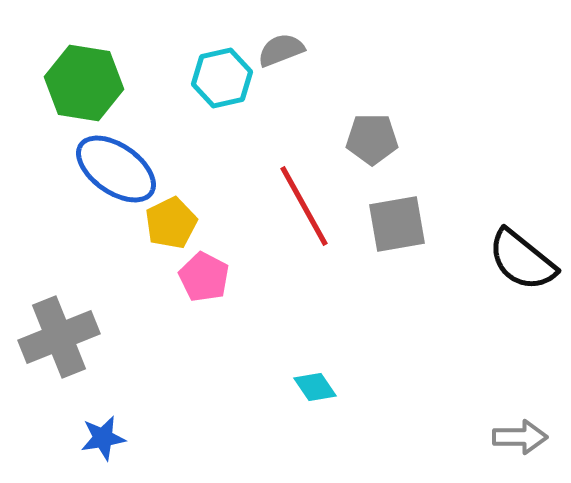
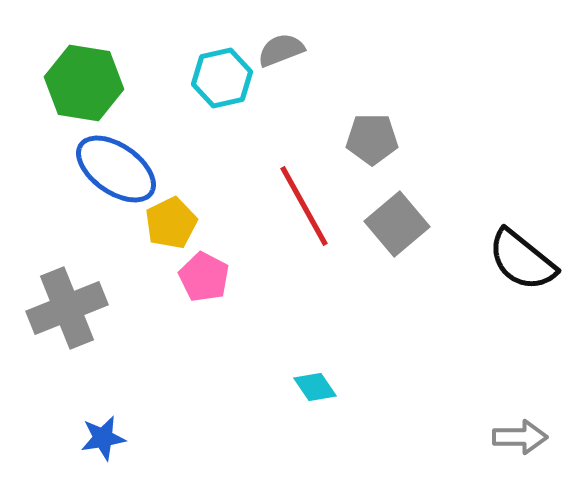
gray square: rotated 30 degrees counterclockwise
gray cross: moved 8 px right, 29 px up
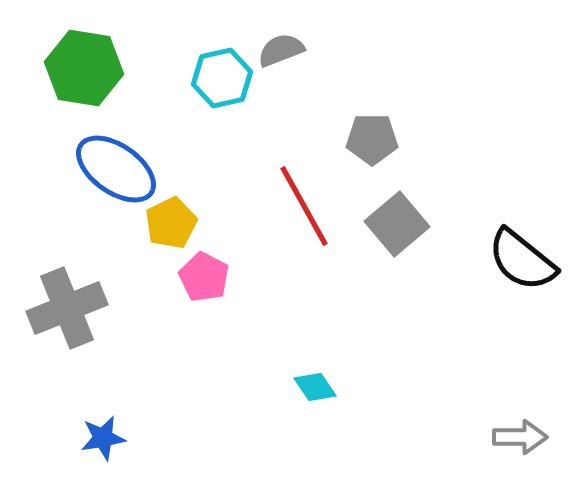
green hexagon: moved 15 px up
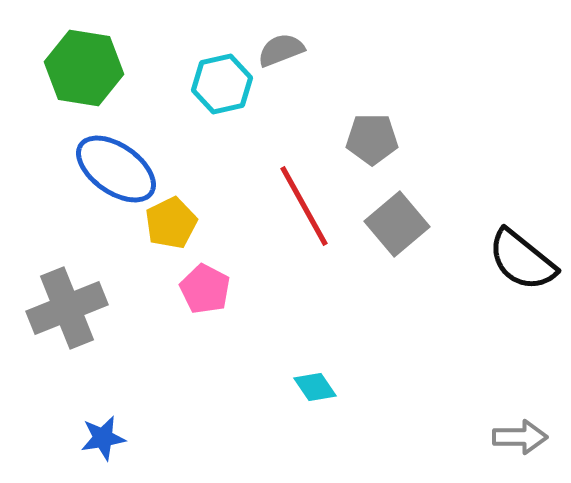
cyan hexagon: moved 6 px down
pink pentagon: moved 1 px right, 12 px down
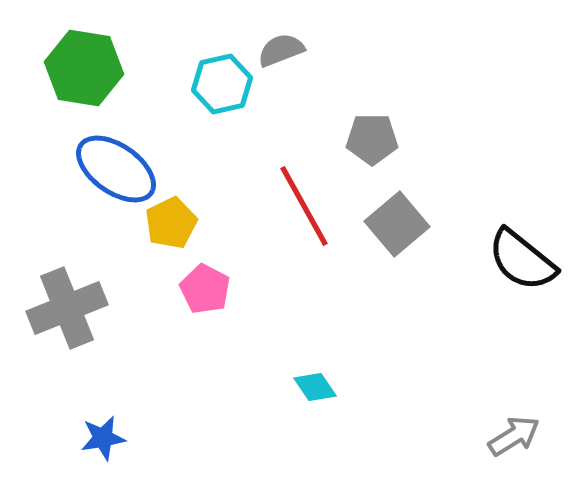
gray arrow: moved 6 px left, 1 px up; rotated 32 degrees counterclockwise
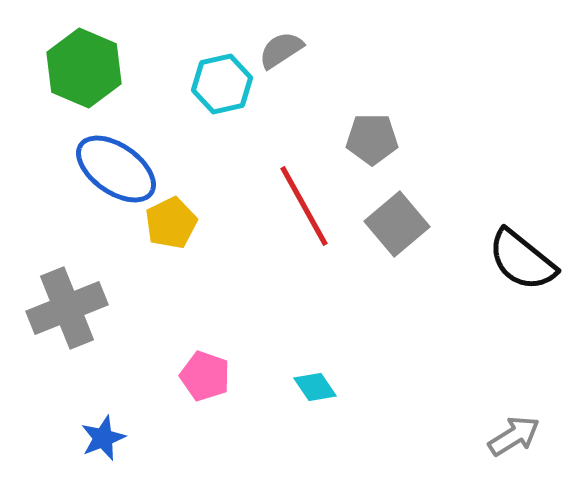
gray semicircle: rotated 12 degrees counterclockwise
green hexagon: rotated 14 degrees clockwise
pink pentagon: moved 87 px down; rotated 9 degrees counterclockwise
blue star: rotated 12 degrees counterclockwise
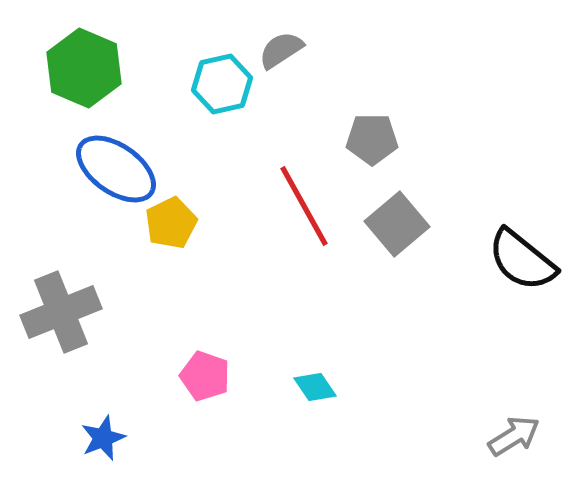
gray cross: moved 6 px left, 4 px down
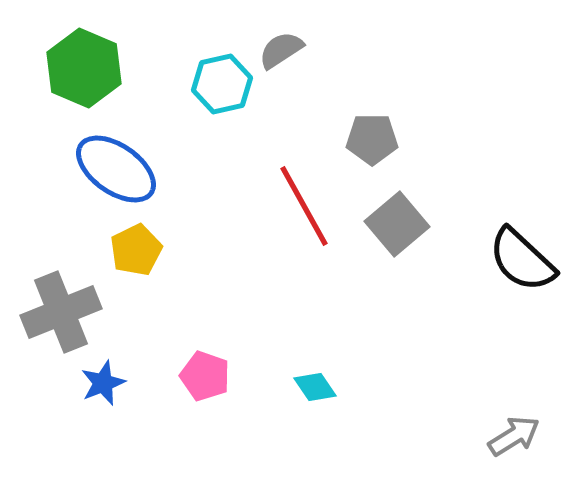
yellow pentagon: moved 35 px left, 27 px down
black semicircle: rotated 4 degrees clockwise
blue star: moved 55 px up
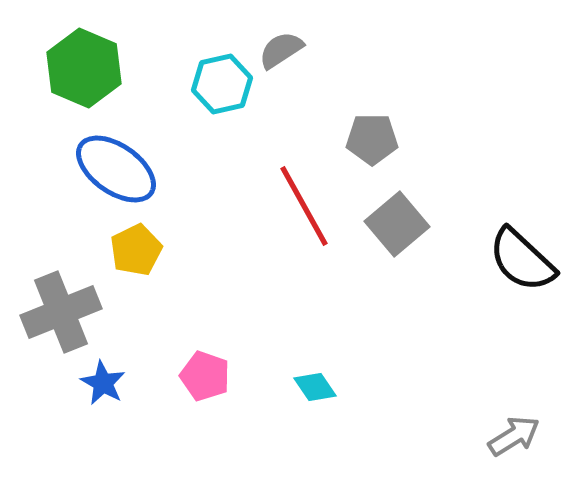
blue star: rotated 21 degrees counterclockwise
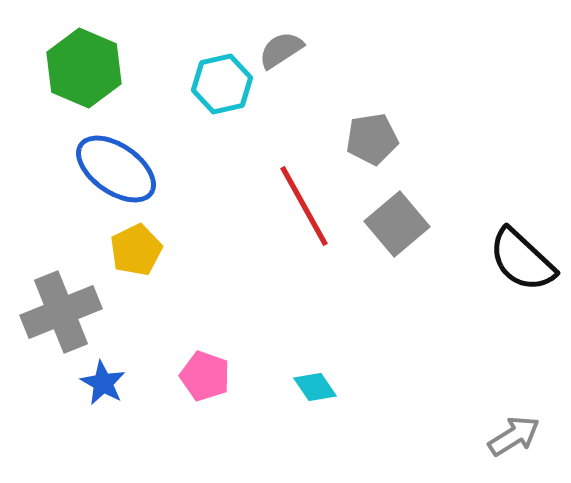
gray pentagon: rotated 9 degrees counterclockwise
